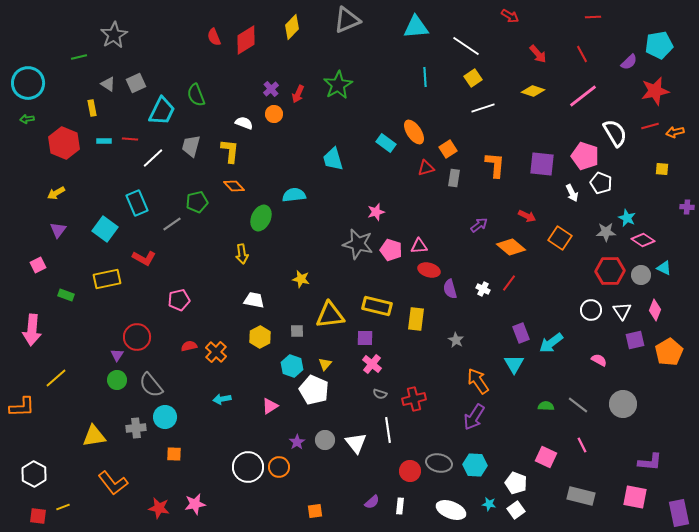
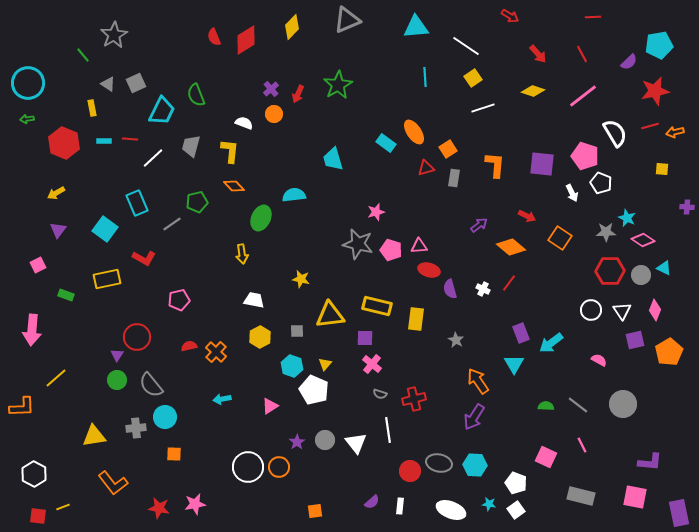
green line at (79, 57): moved 4 px right, 2 px up; rotated 63 degrees clockwise
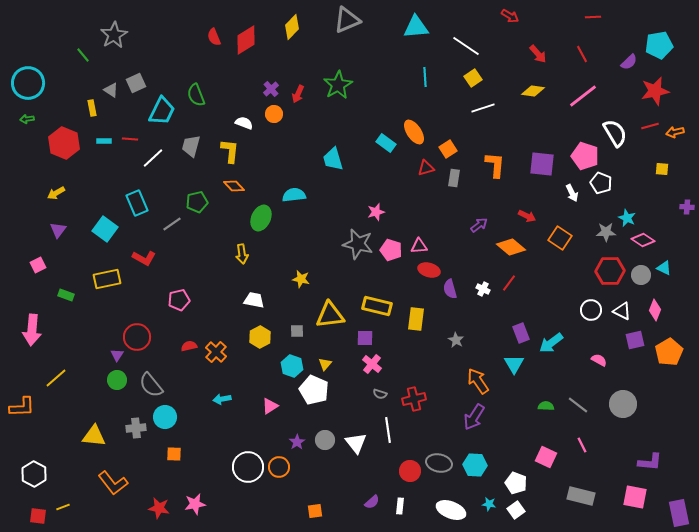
gray triangle at (108, 84): moved 3 px right, 6 px down
yellow diamond at (533, 91): rotated 10 degrees counterclockwise
white triangle at (622, 311): rotated 30 degrees counterclockwise
yellow triangle at (94, 436): rotated 15 degrees clockwise
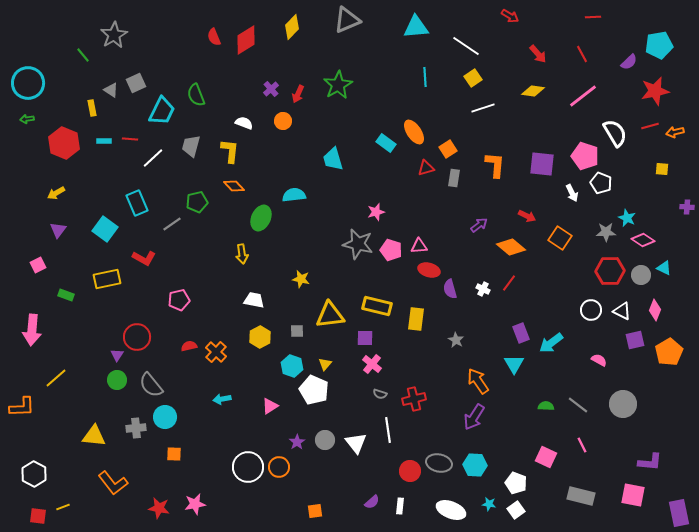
orange circle at (274, 114): moved 9 px right, 7 px down
pink square at (635, 497): moved 2 px left, 2 px up
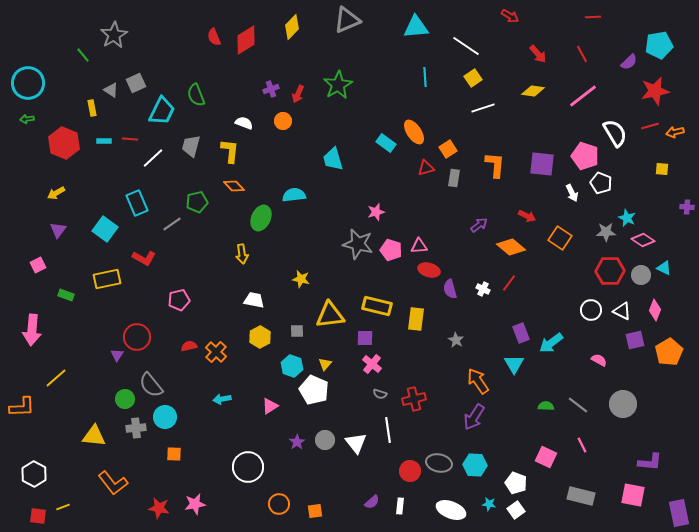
purple cross at (271, 89): rotated 21 degrees clockwise
green circle at (117, 380): moved 8 px right, 19 px down
orange circle at (279, 467): moved 37 px down
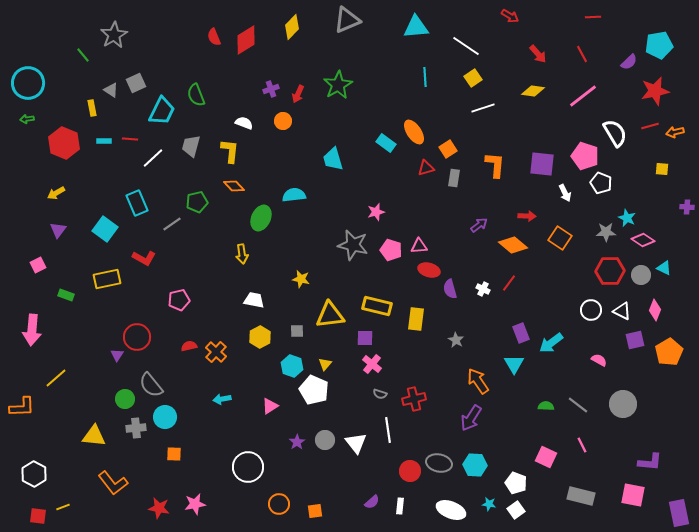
white arrow at (572, 193): moved 7 px left
red arrow at (527, 216): rotated 24 degrees counterclockwise
gray star at (358, 244): moved 5 px left, 1 px down
orange diamond at (511, 247): moved 2 px right, 2 px up
purple arrow at (474, 417): moved 3 px left, 1 px down
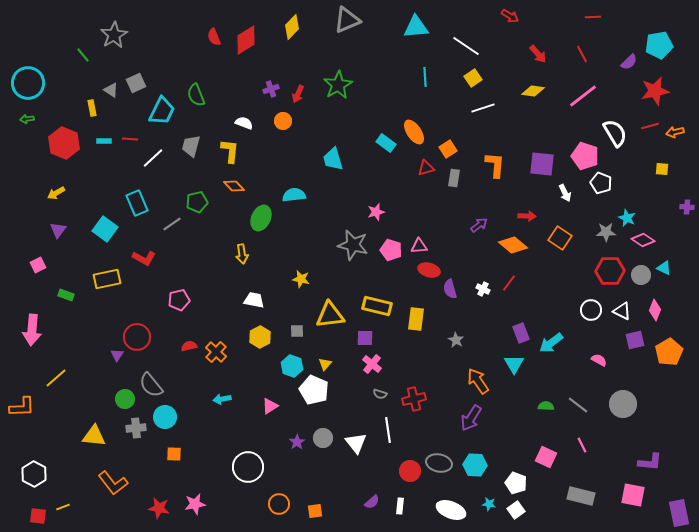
gray circle at (325, 440): moved 2 px left, 2 px up
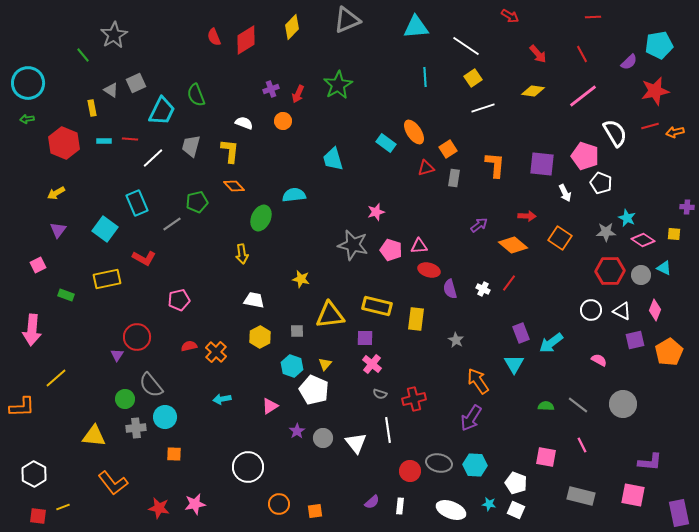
yellow square at (662, 169): moved 12 px right, 65 px down
purple star at (297, 442): moved 11 px up
pink square at (546, 457): rotated 15 degrees counterclockwise
white square at (516, 510): rotated 30 degrees counterclockwise
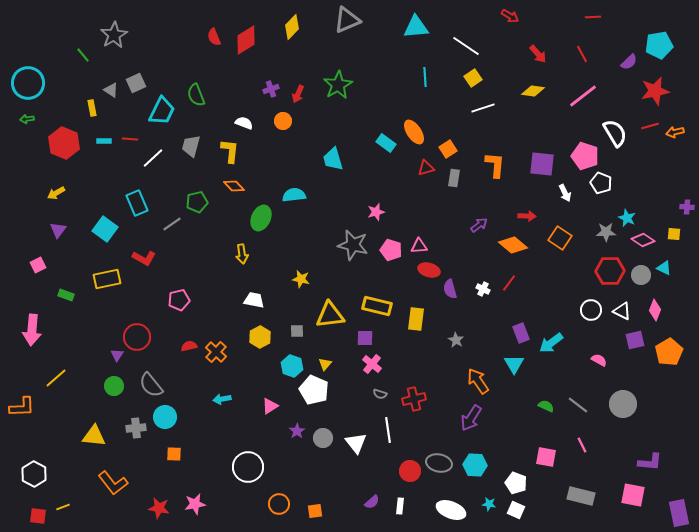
green circle at (125, 399): moved 11 px left, 13 px up
green semicircle at (546, 406): rotated 21 degrees clockwise
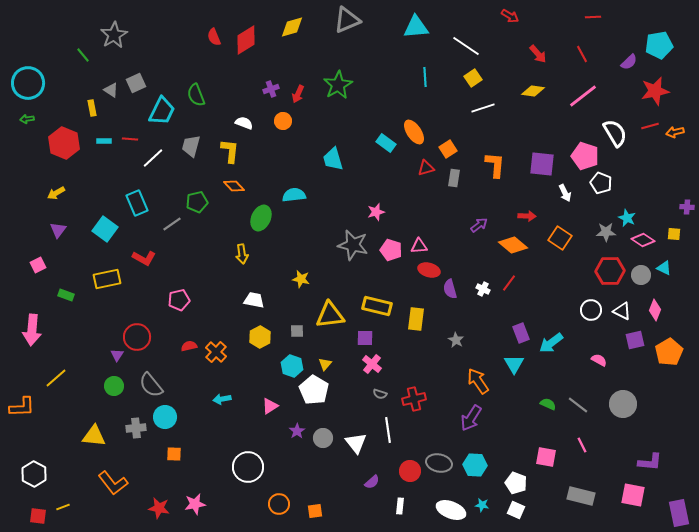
yellow diamond at (292, 27): rotated 30 degrees clockwise
white pentagon at (314, 390): rotated 8 degrees clockwise
green semicircle at (546, 406): moved 2 px right, 2 px up
purple semicircle at (372, 502): moved 20 px up
cyan star at (489, 504): moved 7 px left, 1 px down
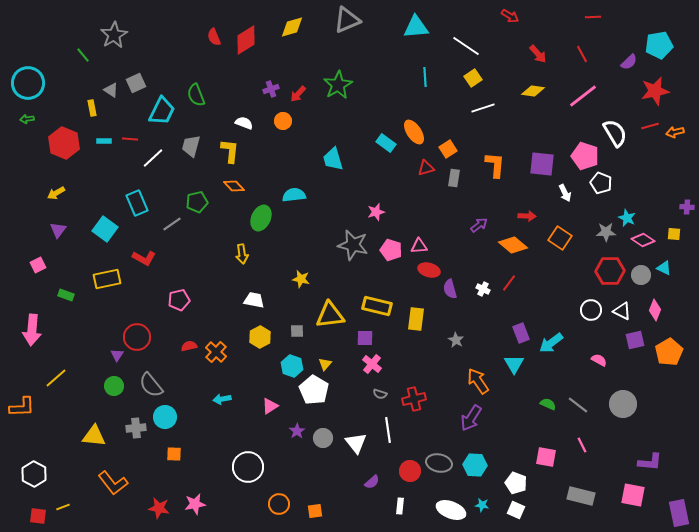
red arrow at (298, 94): rotated 18 degrees clockwise
